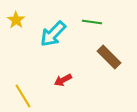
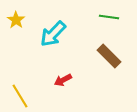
green line: moved 17 px right, 5 px up
brown rectangle: moved 1 px up
yellow line: moved 3 px left
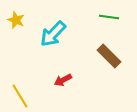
yellow star: rotated 12 degrees counterclockwise
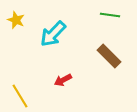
green line: moved 1 px right, 2 px up
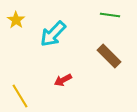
yellow star: rotated 12 degrees clockwise
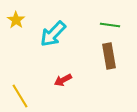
green line: moved 10 px down
brown rectangle: rotated 35 degrees clockwise
